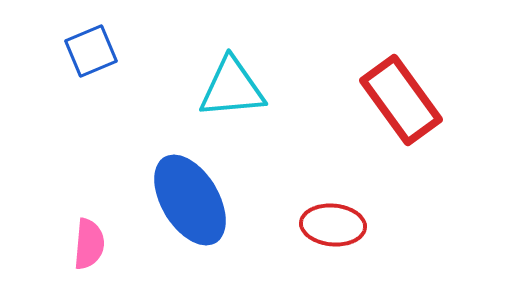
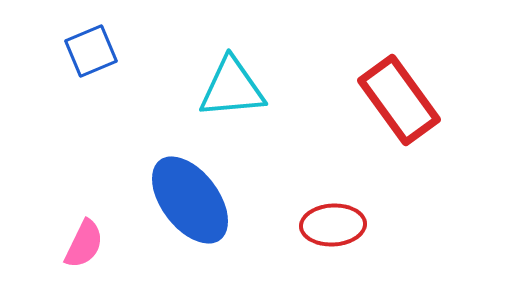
red rectangle: moved 2 px left
blue ellipse: rotated 6 degrees counterclockwise
red ellipse: rotated 8 degrees counterclockwise
pink semicircle: moved 5 px left; rotated 21 degrees clockwise
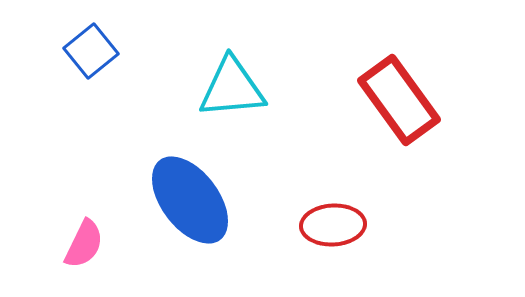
blue square: rotated 16 degrees counterclockwise
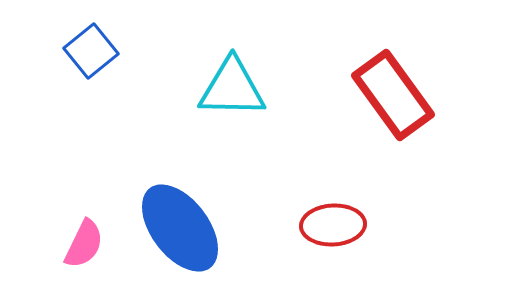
cyan triangle: rotated 6 degrees clockwise
red rectangle: moved 6 px left, 5 px up
blue ellipse: moved 10 px left, 28 px down
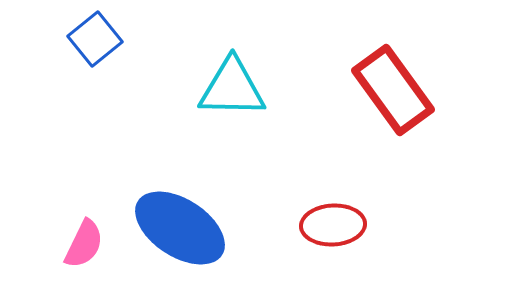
blue square: moved 4 px right, 12 px up
red rectangle: moved 5 px up
blue ellipse: rotated 20 degrees counterclockwise
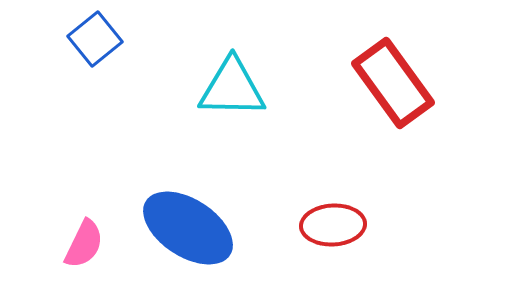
red rectangle: moved 7 px up
blue ellipse: moved 8 px right
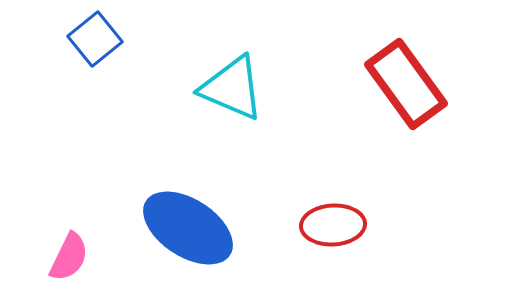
red rectangle: moved 13 px right, 1 px down
cyan triangle: rotated 22 degrees clockwise
pink semicircle: moved 15 px left, 13 px down
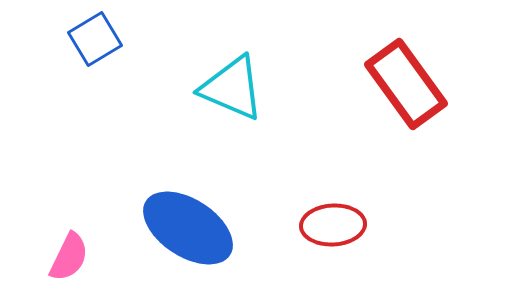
blue square: rotated 8 degrees clockwise
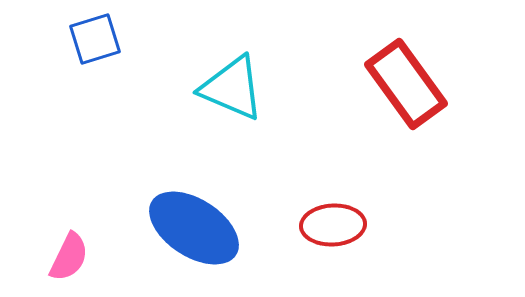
blue square: rotated 14 degrees clockwise
blue ellipse: moved 6 px right
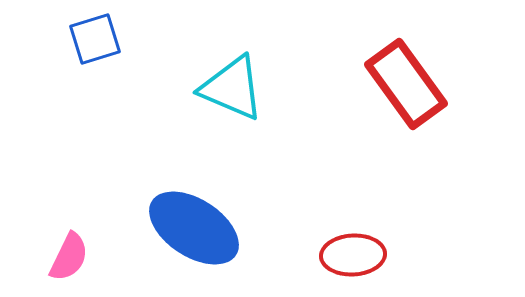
red ellipse: moved 20 px right, 30 px down
